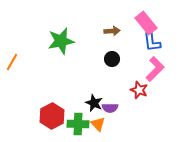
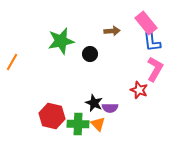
black circle: moved 22 px left, 5 px up
pink L-shape: rotated 15 degrees counterclockwise
red hexagon: rotated 20 degrees counterclockwise
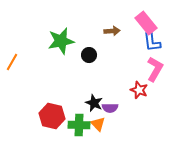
black circle: moved 1 px left, 1 px down
green cross: moved 1 px right, 1 px down
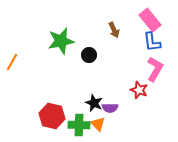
pink rectangle: moved 4 px right, 3 px up
brown arrow: moved 2 px right, 1 px up; rotated 70 degrees clockwise
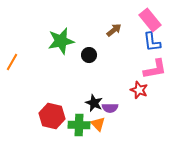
brown arrow: rotated 105 degrees counterclockwise
pink L-shape: rotated 50 degrees clockwise
